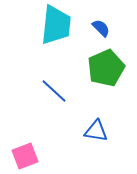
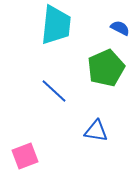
blue semicircle: moved 19 px right; rotated 18 degrees counterclockwise
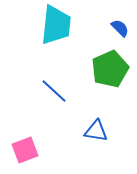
blue semicircle: rotated 18 degrees clockwise
green pentagon: moved 4 px right, 1 px down
pink square: moved 6 px up
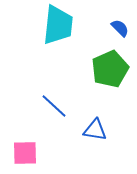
cyan trapezoid: moved 2 px right
blue line: moved 15 px down
blue triangle: moved 1 px left, 1 px up
pink square: moved 3 px down; rotated 20 degrees clockwise
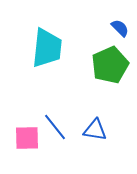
cyan trapezoid: moved 11 px left, 23 px down
green pentagon: moved 4 px up
blue line: moved 1 px right, 21 px down; rotated 8 degrees clockwise
pink square: moved 2 px right, 15 px up
